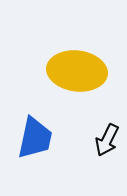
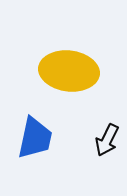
yellow ellipse: moved 8 px left
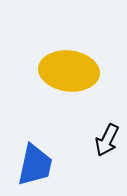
blue trapezoid: moved 27 px down
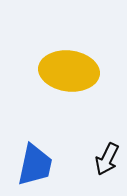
black arrow: moved 19 px down
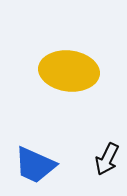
blue trapezoid: rotated 102 degrees clockwise
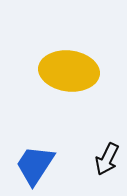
blue trapezoid: rotated 99 degrees clockwise
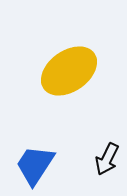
yellow ellipse: rotated 42 degrees counterclockwise
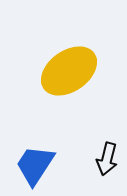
black arrow: rotated 12 degrees counterclockwise
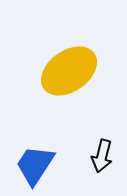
black arrow: moved 5 px left, 3 px up
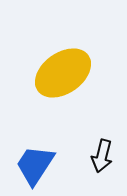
yellow ellipse: moved 6 px left, 2 px down
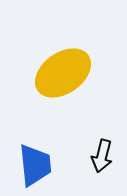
blue trapezoid: rotated 141 degrees clockwise
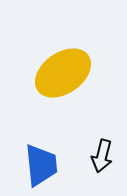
blue trapezoid: moved 6 px right
